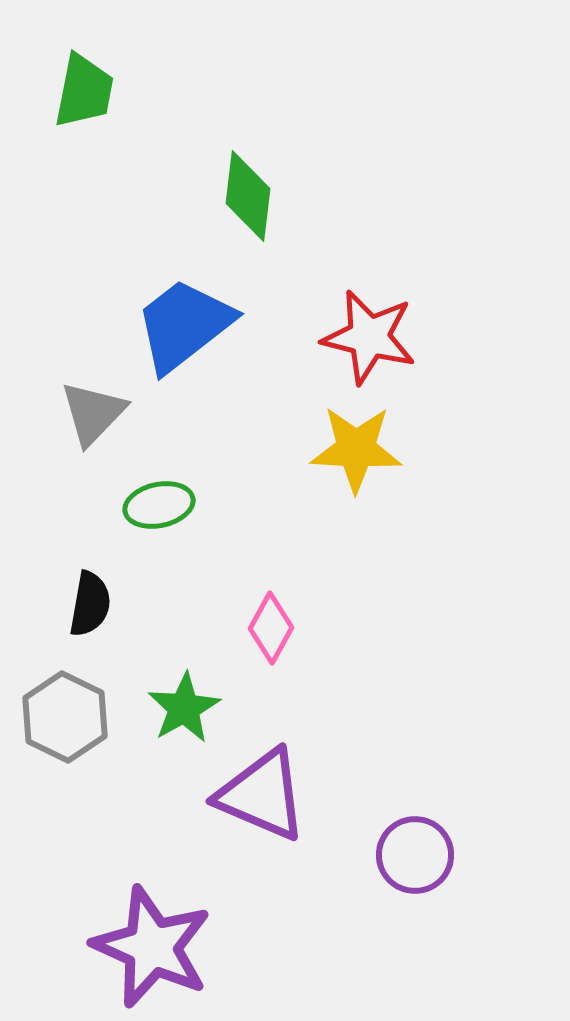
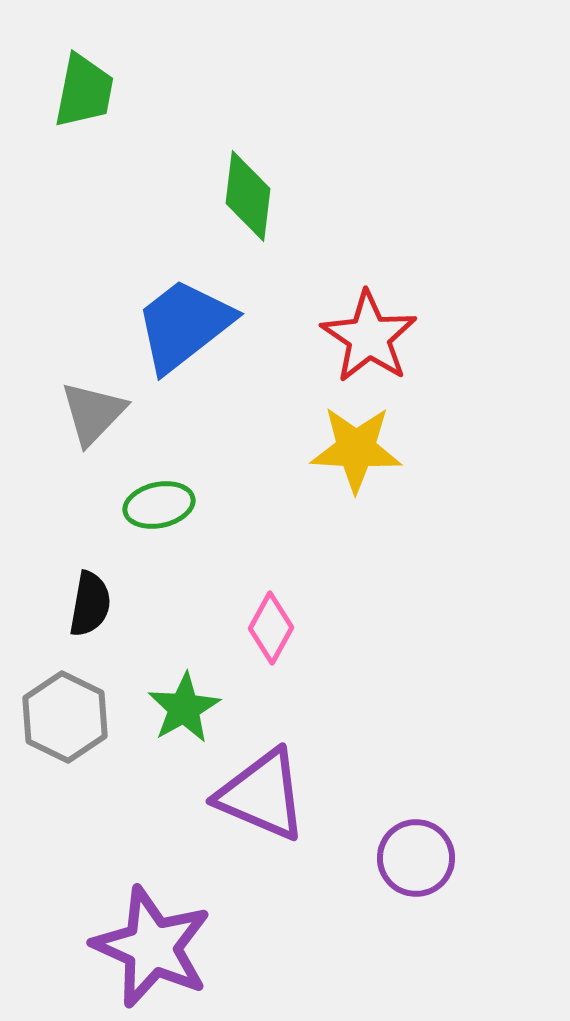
red star: rotated 20 degrees clockwise
purple circle: moved 1 px right, 3 px down
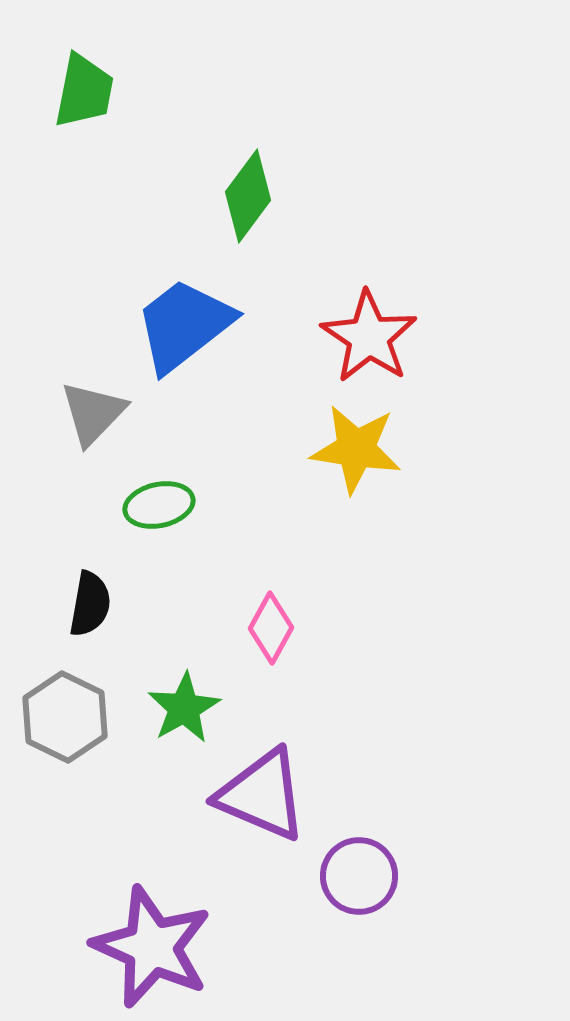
green diamond: rotated 30 degrees clockwise
yellow star: rotated 6 degrees clockwise
purple circle: moved 57 px left, 18 px down
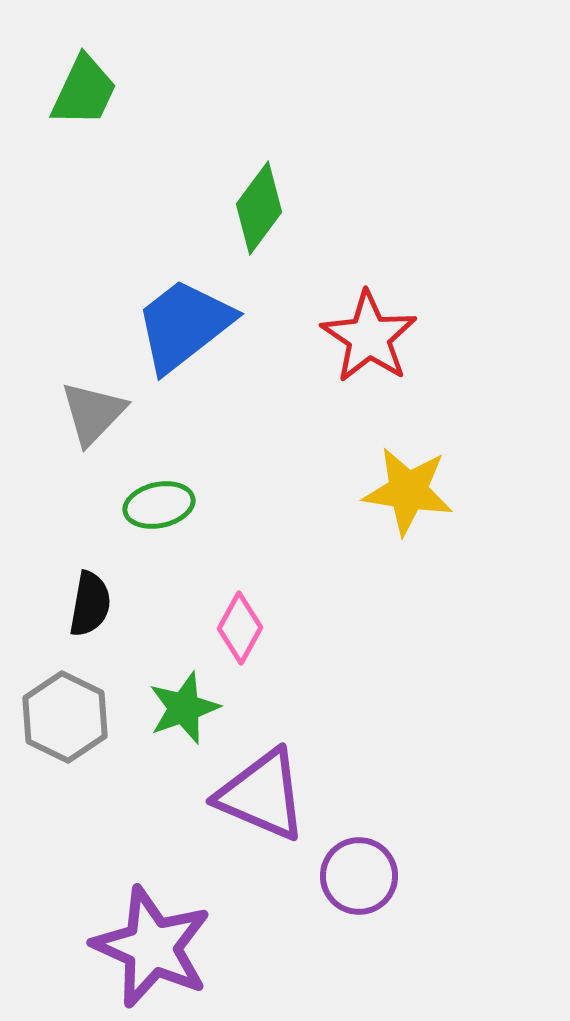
green trapezoid: rotated 14 degrees clockwise
green diamond: moved 11 px right, 12 px down
yellow star: moved 52 px right, 42 px down
pink diamond: moved 31 px left
green star: rotated 10 degrees clockwise
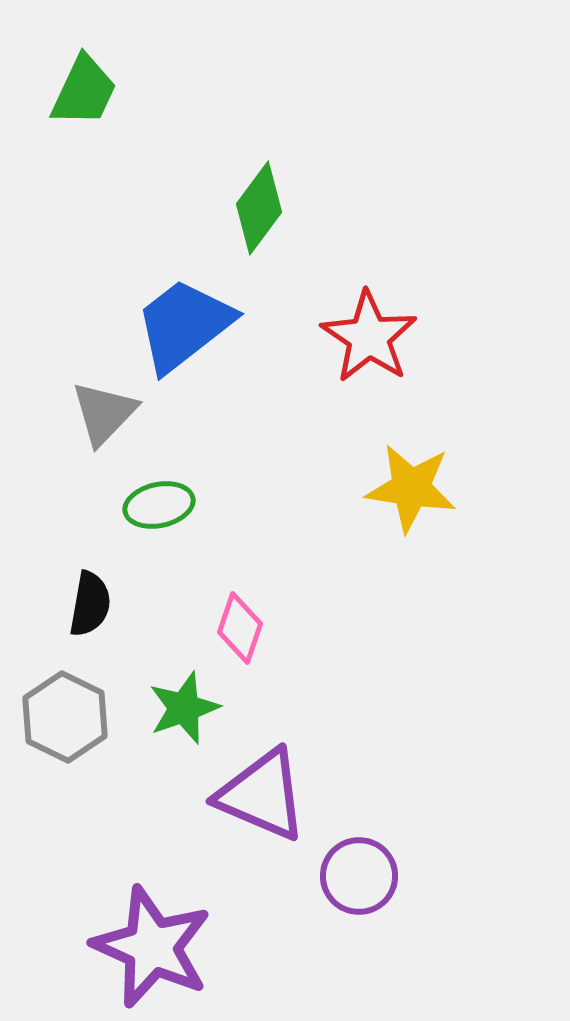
gray triangle: moved 11 px right
yellow star: moved 3 px right, 3 px up
pink diamond: rotated 10 degrees counterclockwise
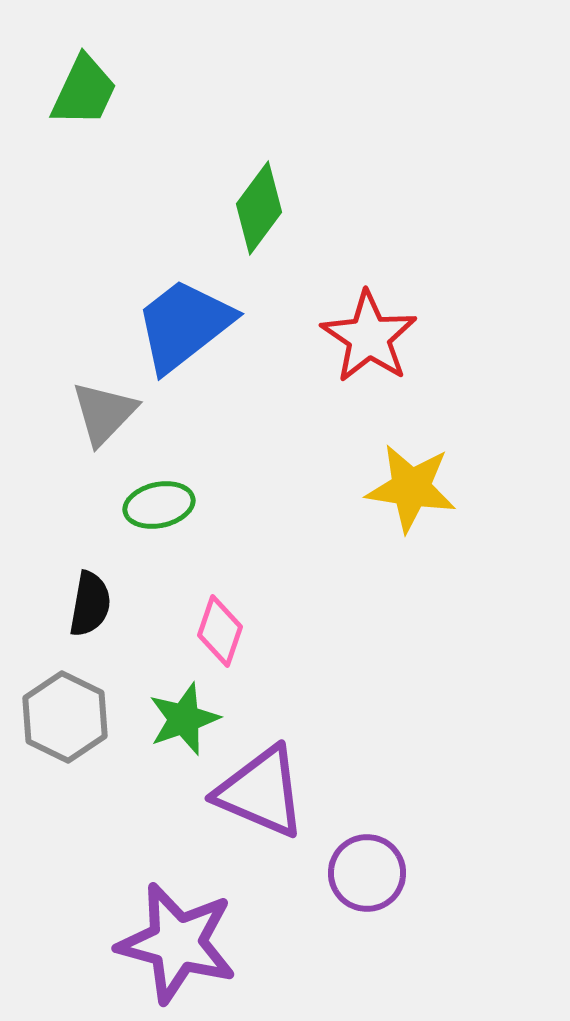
pink diamond: moved 20 px left, 3 px down
green star: moved 11 px down
purple triangle: moved 1 px left, 3 px up
purple circle: moved 8 px right, 3 px up
purple star: moved 25 px right, 4 px up; rotated 9 degrees counterclockwise
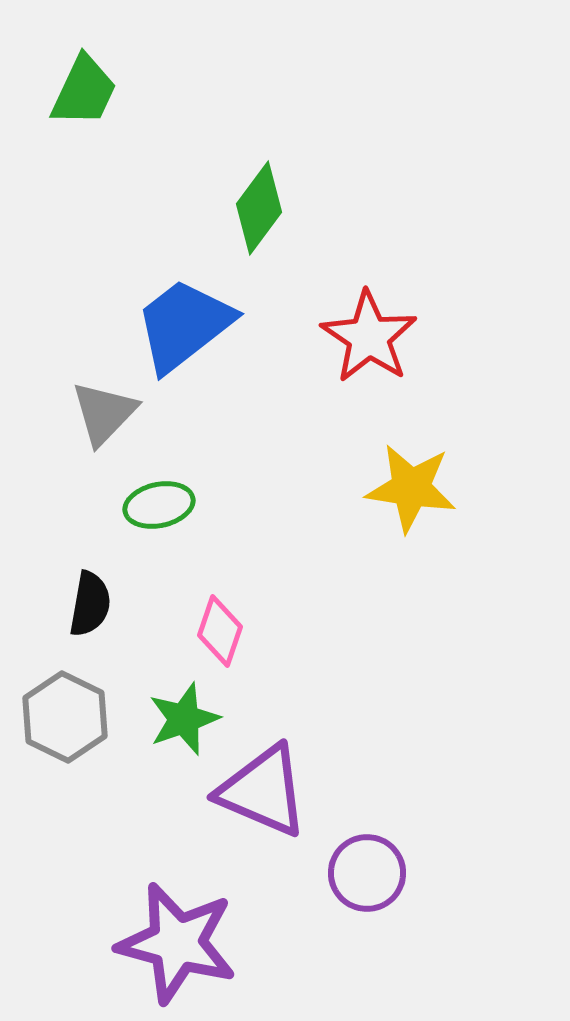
purple triangle: moved 2 px right, 1 px up
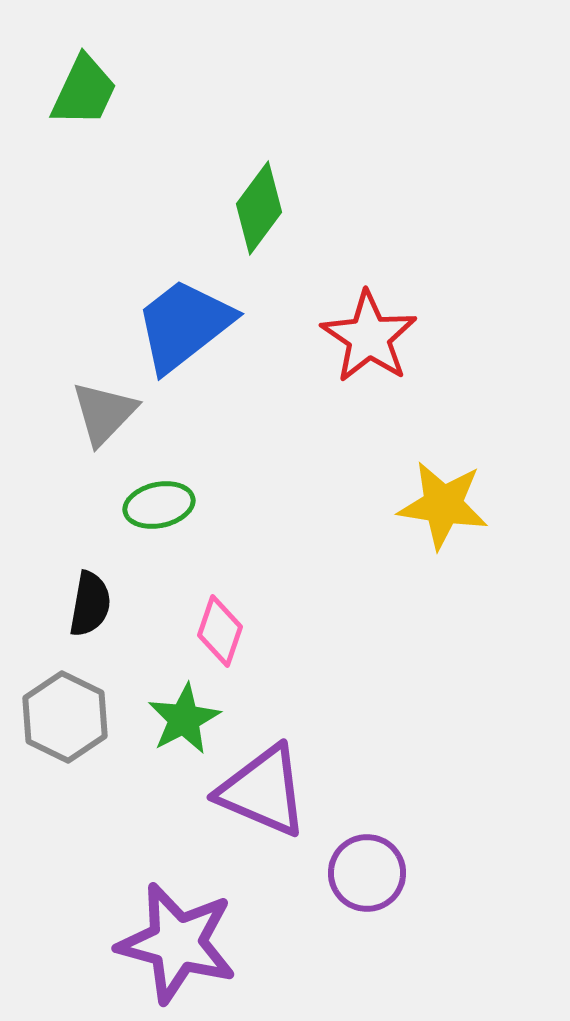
yellow star: moved 32 px right, 17 px down
green star: rotated 8 degrees counterclockwise
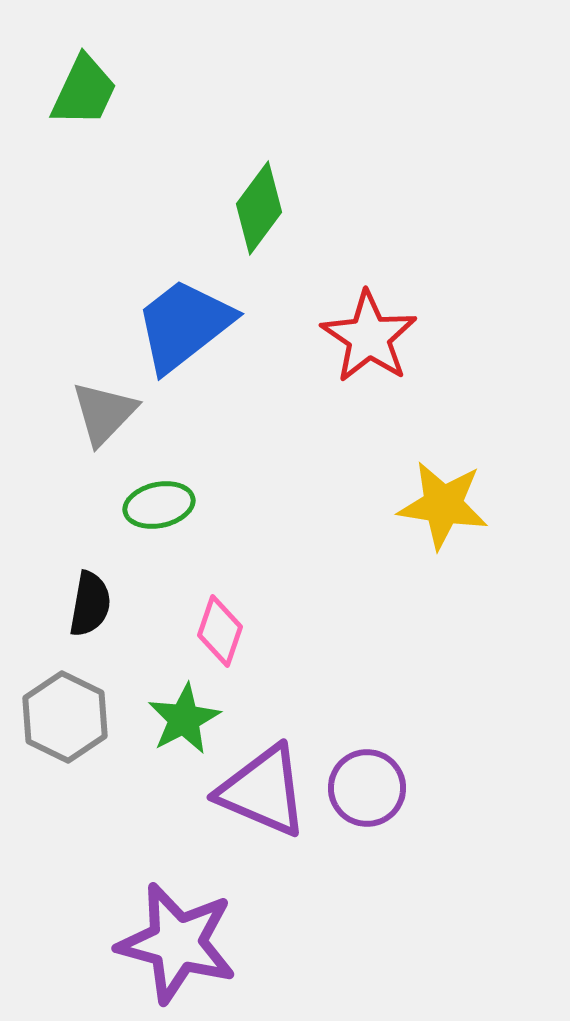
purple circle: moved 85 px up
